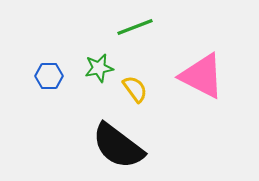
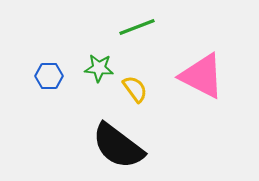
green line: moved 2 px right
green star: rotated 16 degrees clockwise
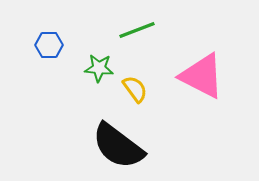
green line: moved 3 px down
blue hexagon: moved 31 px up
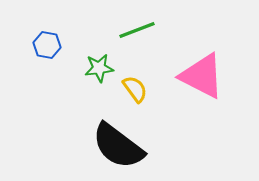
blue hexagon: moved 2 px left; rotated 12 degrees clockwise
green star: rotated 12 degrees counterclockwise
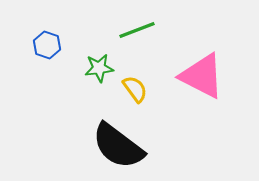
blue hexagon: rotated 8 degrees clockwise
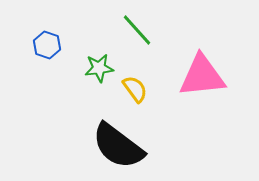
green line: rotated 69 degrees clockwise
pink triangle: rotated 33 degrees counterclockwise
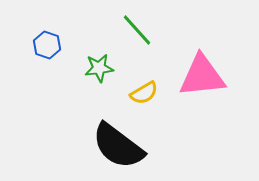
yellow semicircle: moved 9 px right, 4 px down; rotated 96 degrees clockwise
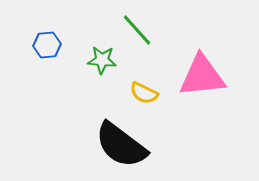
blue hexagon: rotated 24 degrees counterclockwise
green star: moved 3 px right, 8 px up; rotated 12 degrees clockwise
yellow semicircle: rotated 56 degrees clockwise
black semicircle: moved 3 px right, 1 px up
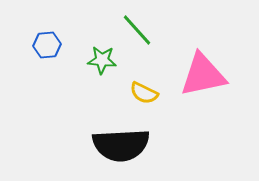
pink triangle: moved 1 px right, 1 px up; rotated 6 degrees counterclockwise
black semicircle: rotated 40 degrees counterclockwise
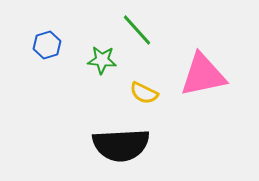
blue hexagon: rotated 12 degrees counterclockwise
